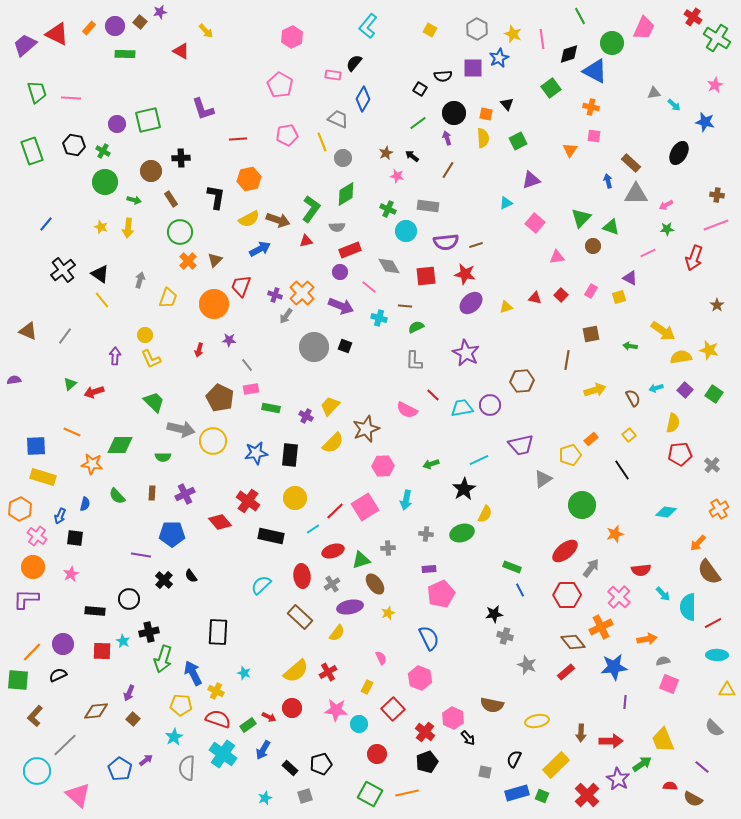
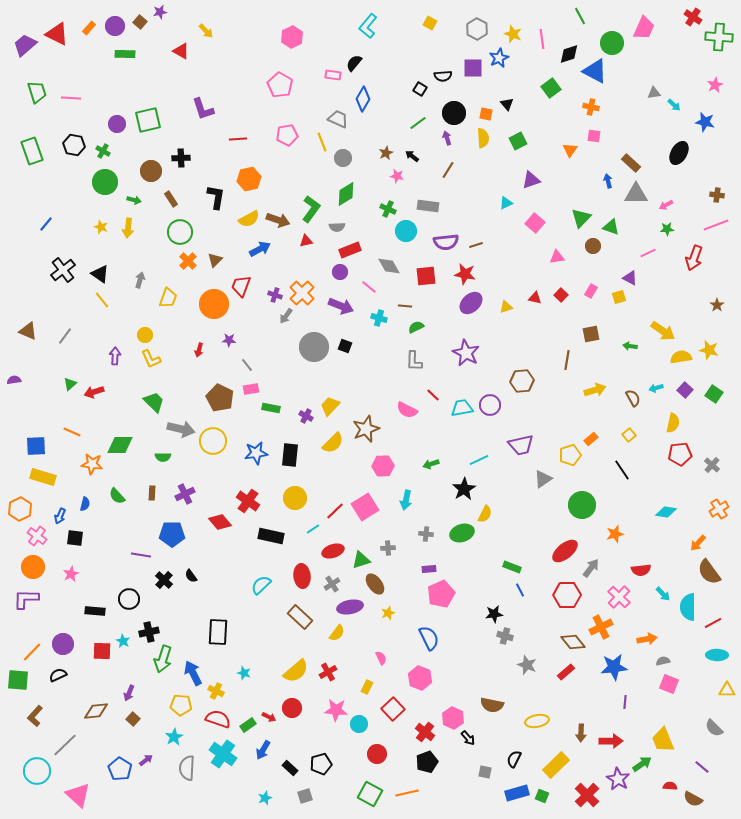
yellow square at (430, 30): moved 7 px up
green cross at (717, 38): moved 2 px right, 1 px up; rotated 28 degrees counterclockwise
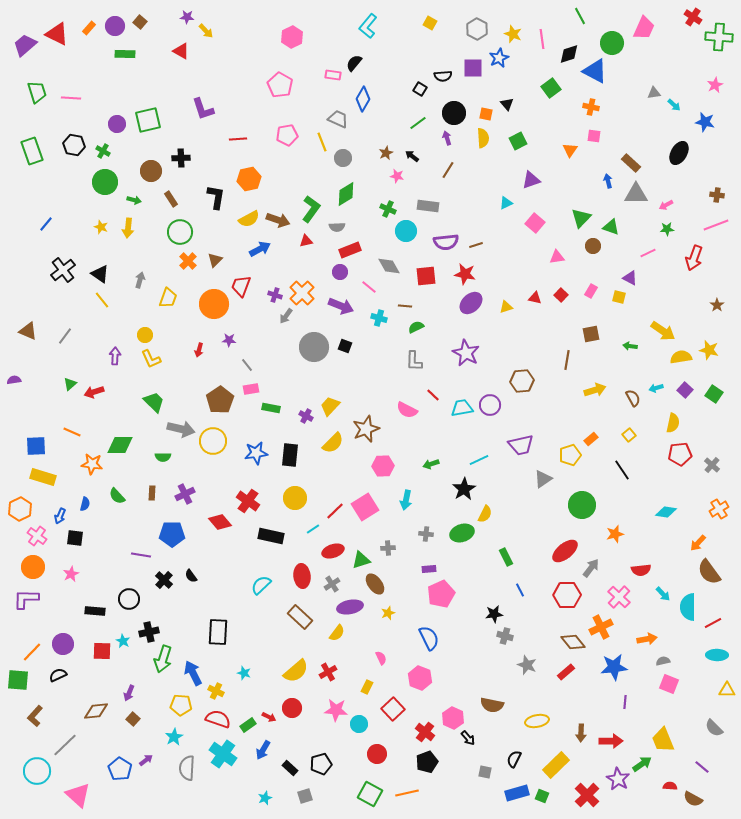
purple star at (160, 12): moved 27 px right, 5 px down; rotated 16 degrees clockwise
yellow square at (619, 297): rotated 32 degrees clockwise
brown pentagon at (220, 398): moved 2 px down; rotated 12 degrees clockwise
green rectangle at (512, 567): moved 6 px left, 10 px up; rotated 42 degrees clockwise
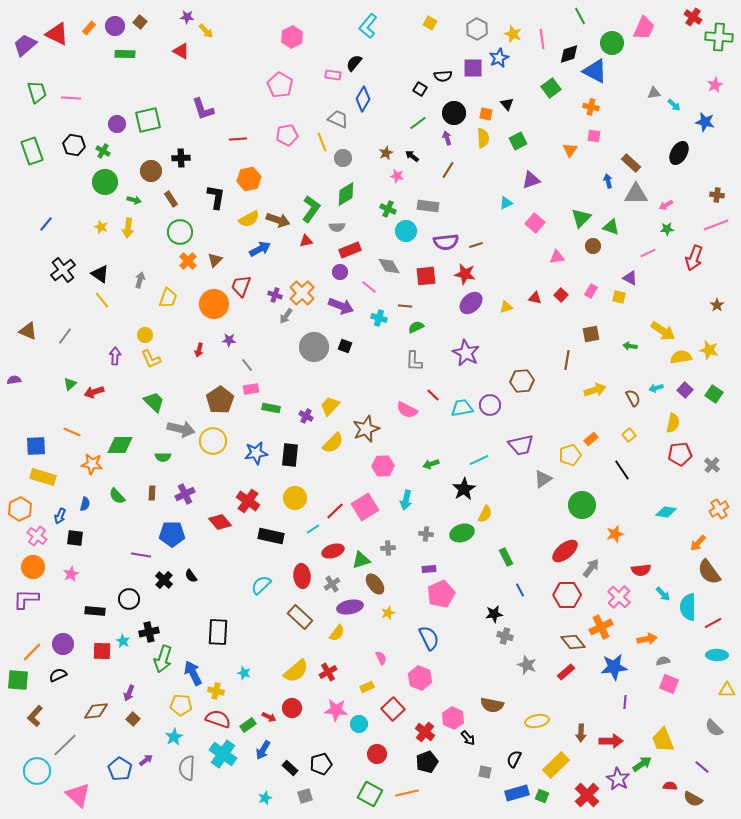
yellow rectangle at (367, 687): rotated 40 degrees clockwise
yellow cross at (216, 691): rotated 14 degrees counterclockwise
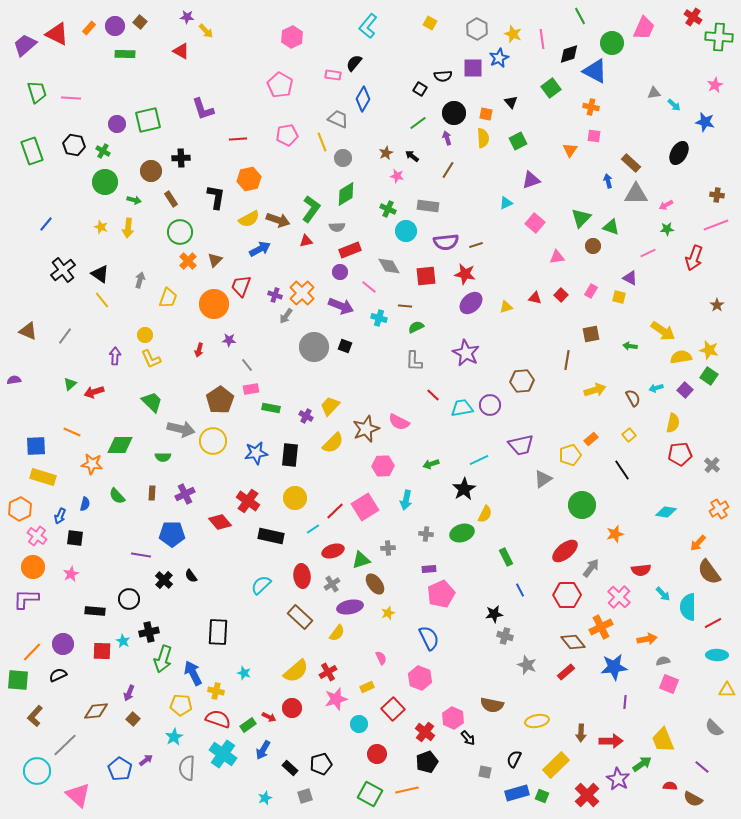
black triangle at (507, 104): moved 4 px right, 2 px up
green square at (714, 394): moved 5 px left, 18 px up
green trapezoid at (154, 402): moved 2 px left
pink semicircle at (407, 410): moved 8 px left, 12 px down
pink star at (336, 710): moved 11 px up; rotated 20 degrees counterclockwise
orange line at (407, 793): moved 3 px up
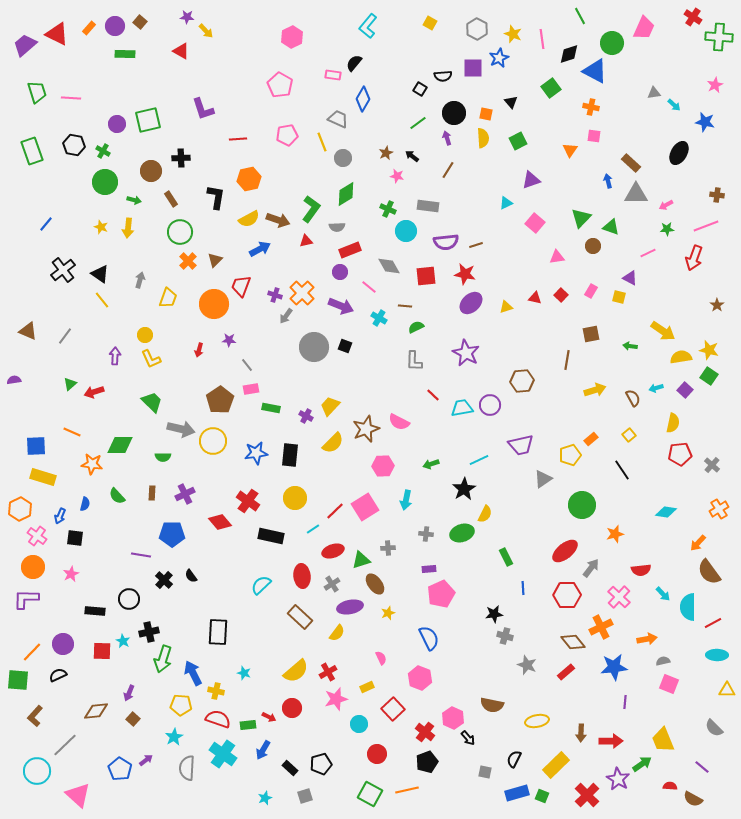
pink line at (716, 225): moved 10 px left, 1 px down
cyan cross at (379, 318): rotated 14 degrees clockwise
blue line at (520, 590): moved 3 px right, 2 px up; rotated 24 degrees clockwise
green rectangle at (248, 725): rotated 28 degrees clockwise
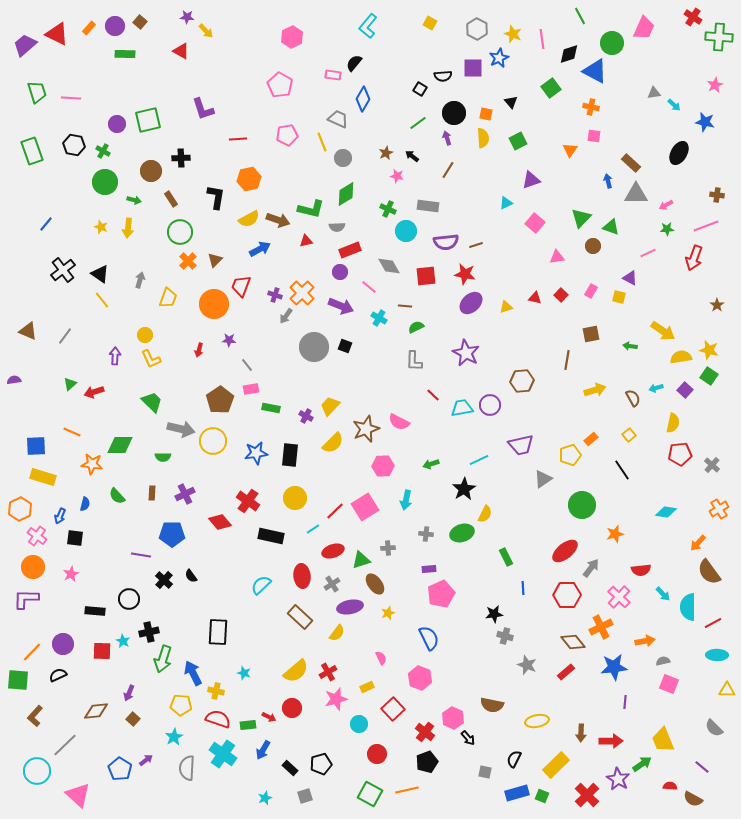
green L-shape at (311, 209): rotated 68 degrees clockwise
orange arrow at (647, 639): moved 2 px left, 2 px down
